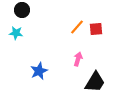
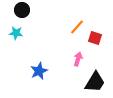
red square: moved 1 px left, 9 px down; rotated 24 degrees clockwise
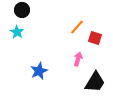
cyan star: moved 1 px right, 1 px up; rotated 24 degrees clockwise
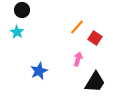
red square: rotated 16 degrees clockwise
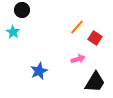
cyan star: moved 4 px left
pink arrow: rotated 56 degrees clockwise
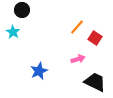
black trapezoid: rotated 95 degrees counterclockwise
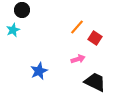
cyan star: moved 2 px up; rotated 16 degrees clockwise
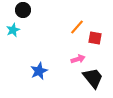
black circle: moved 1 px right
red square: rotated 24 degrees counterclockwise
black trapezoid: moved 2 px left, 4 px up; rotated 25 degrees clockwise
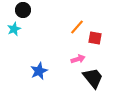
cyan star: moved 1 px right, 1 px up
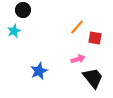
cyan star: moved 2 px down
